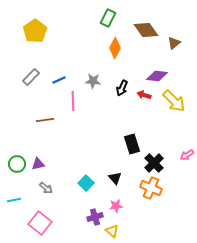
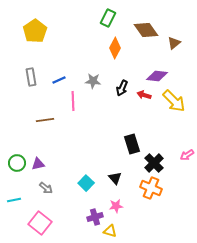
gray rectangle: rotated 54 degrees counterclockwise
green circle: moved 1 px up
yellow triangle: moved 2 px left; rotated 24 degrees counterclockwise
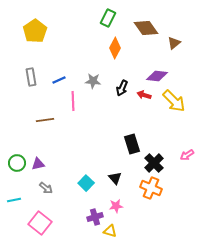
brown diamond: moved 2 px up
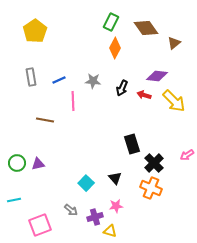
green rectangle: moved 3 px right, 4 px down
brown line: rotated 18 degrees clockwise
gray arrow: moved 25 px right, 22 px down
pink square: moved 2 px down; rotated 30 degrees clockwise
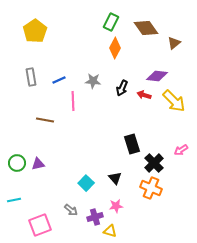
pink arrow: moved 6 px left, 5 px up
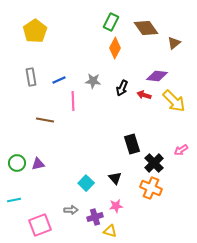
gray arrow: rotated 40 degrees counterclockwise
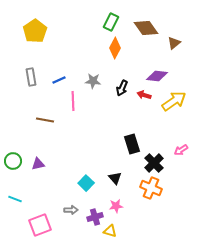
yellow arrow: rotated 80 degrees counterclockwise
green circle: moved 4 px left, 2 px up
cyan line: moved 1 px right, 1 px up; rotated 32 degrees clockwise
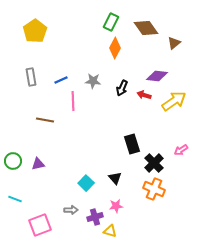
blue line: moved 2 px right
orange cross: moved 3 px right, 1 px down
